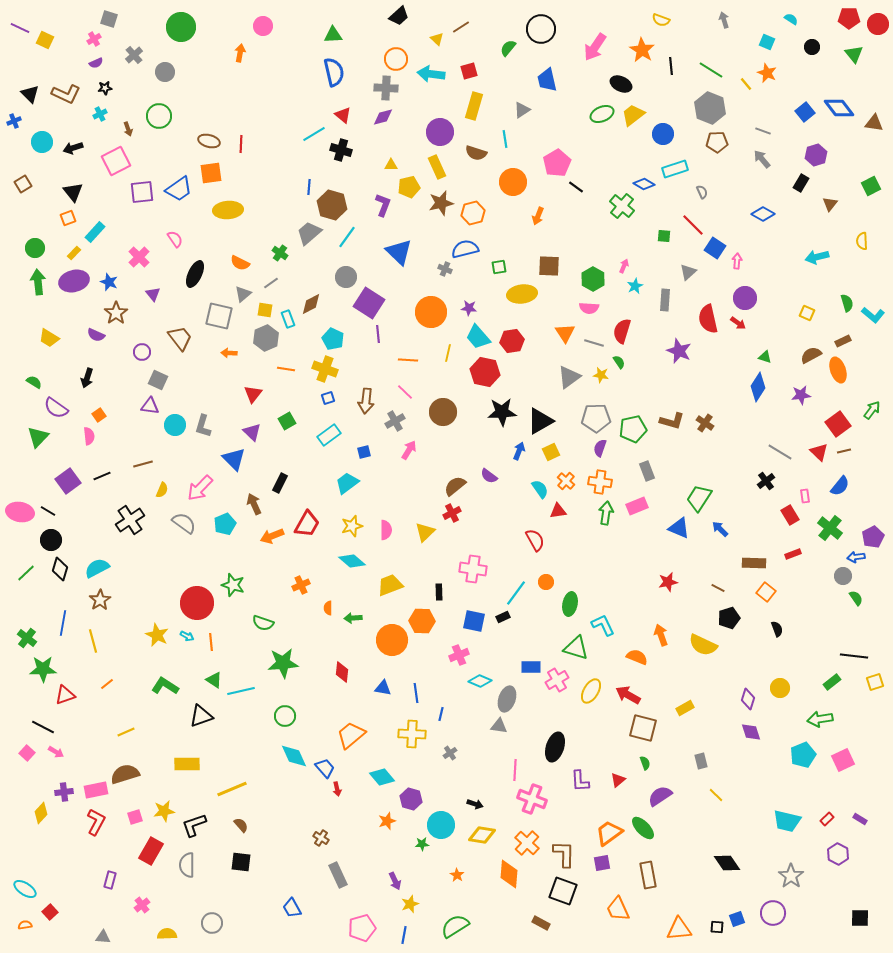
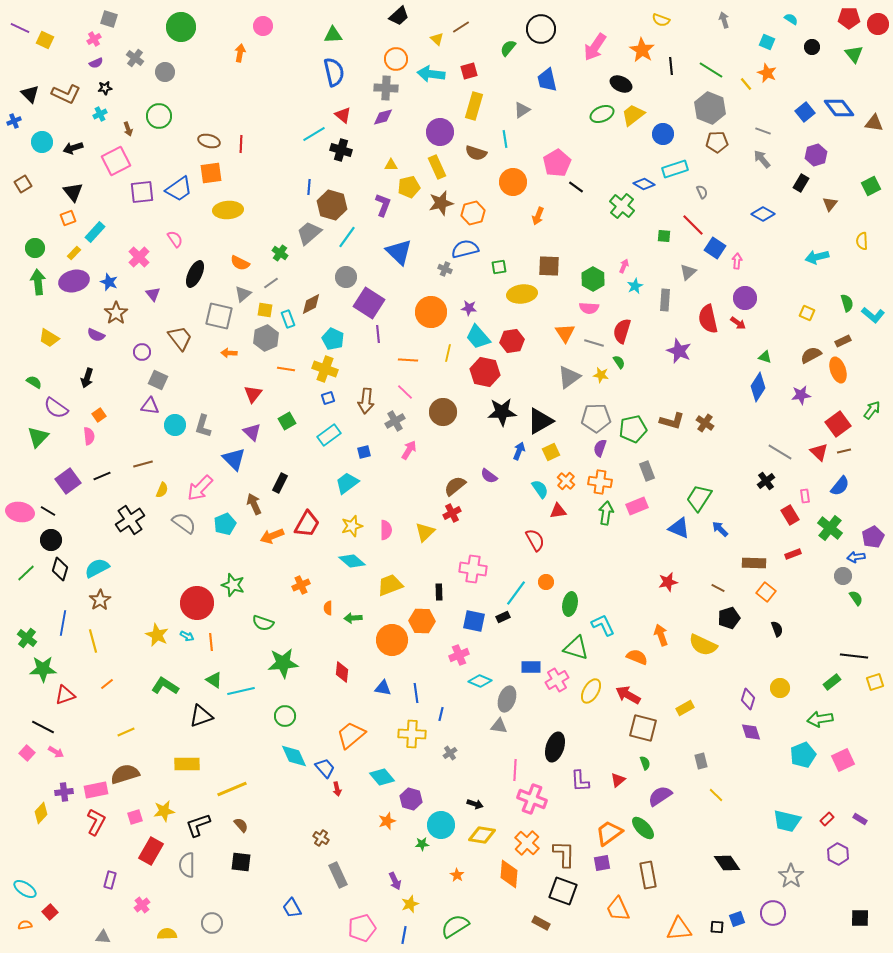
gray cross at (134, 55): moved 1 px right, 3 px down; rotated 12 degrees counterclockwise
black L-shape at (194, 825): moved 4 px right
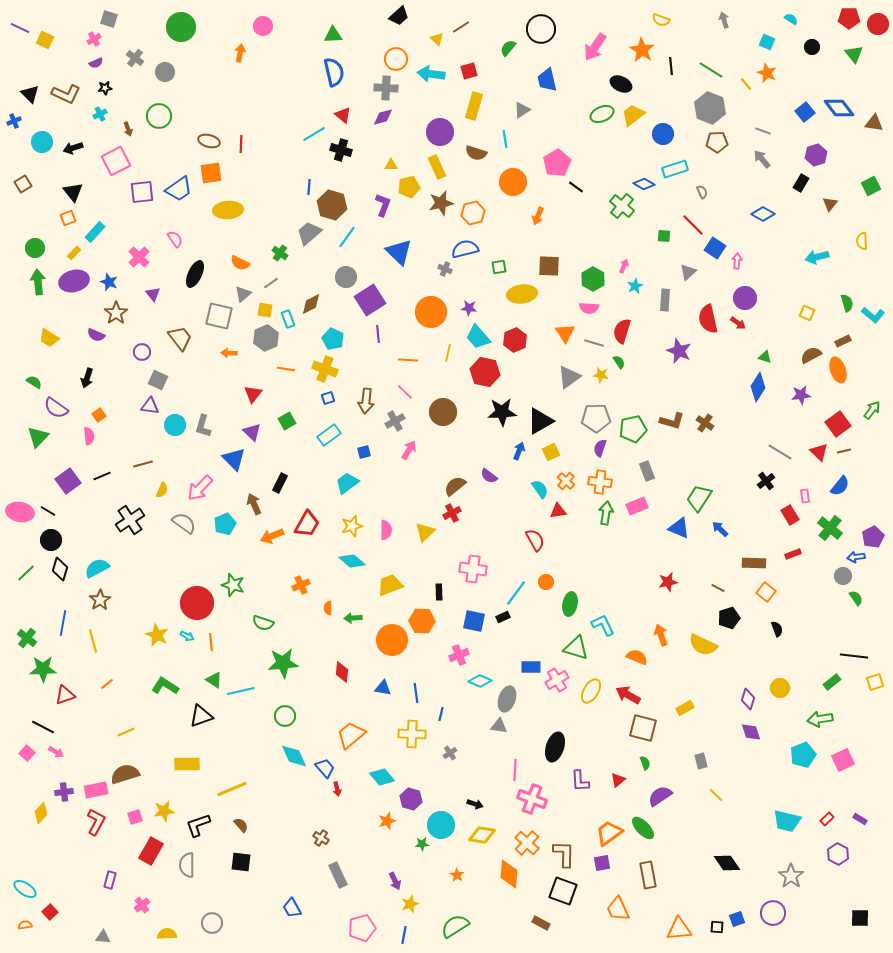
purple square at (369, 303): moved 1 px right, 3 px up; rotated 24 degrees clockwise
red hexagon at (512, 341): moved 3 px right, 1 px up; rotated 15 degrees counterclockwise
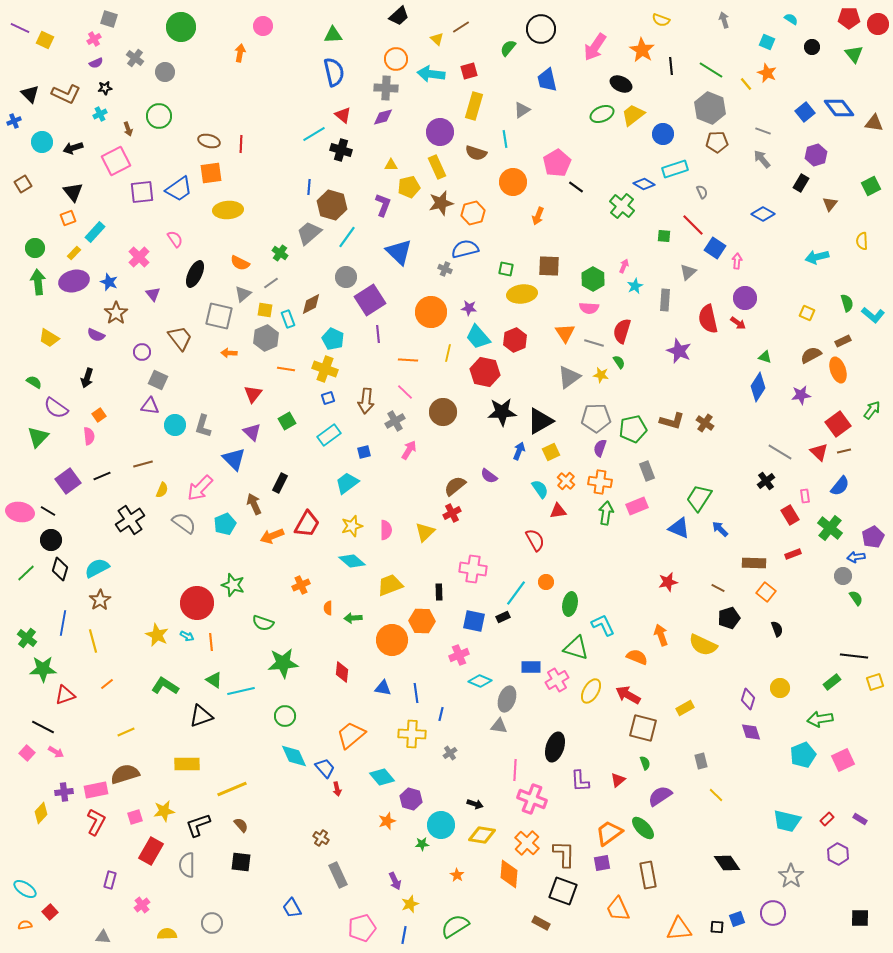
green square at (499, 267): moved 7 px right, 2 px down; rotated 21 degrees clockwise
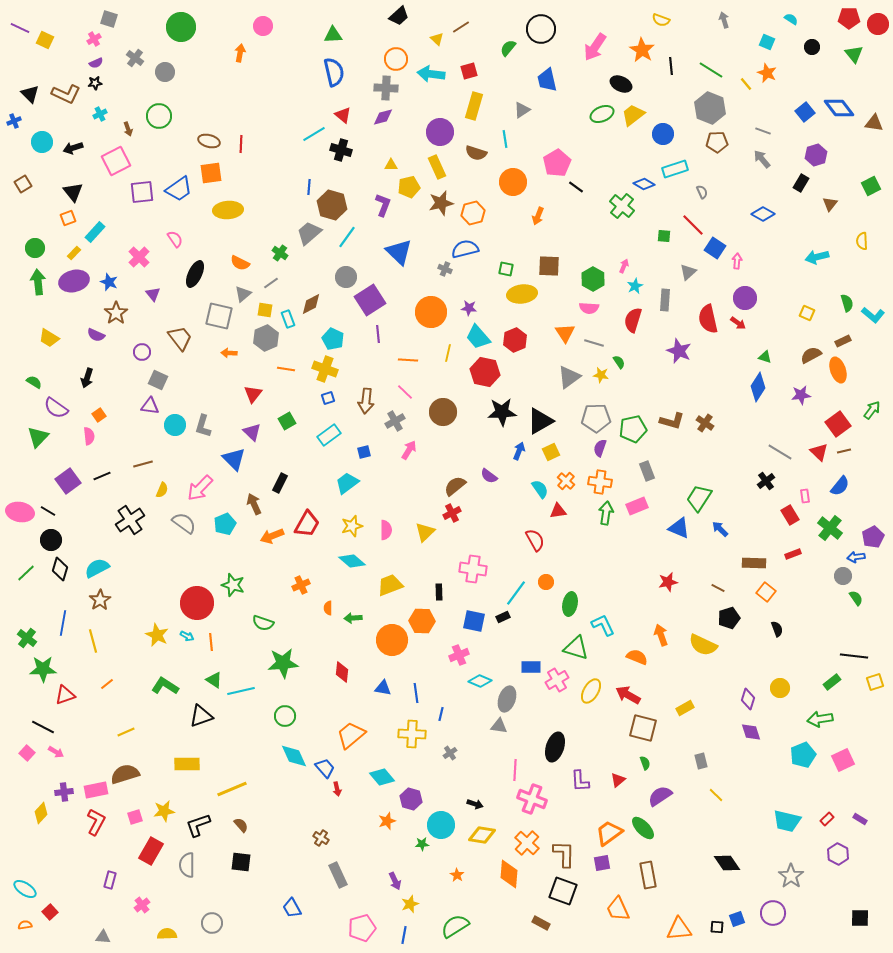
black star at (105, 88): moved 10 px left, 5 px up
red semicircle at (622, 331): moved 11 px right, 11 px up
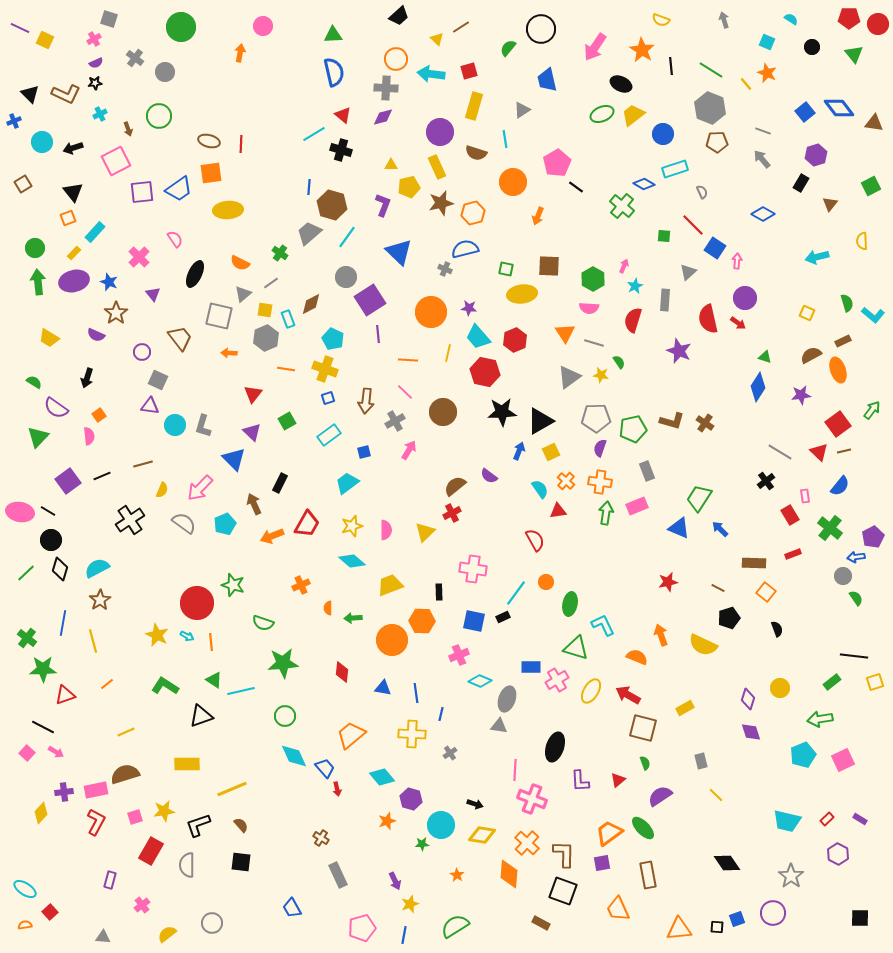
yellow semicircle at (167, 934): rotated 36 degrees counterclockwise
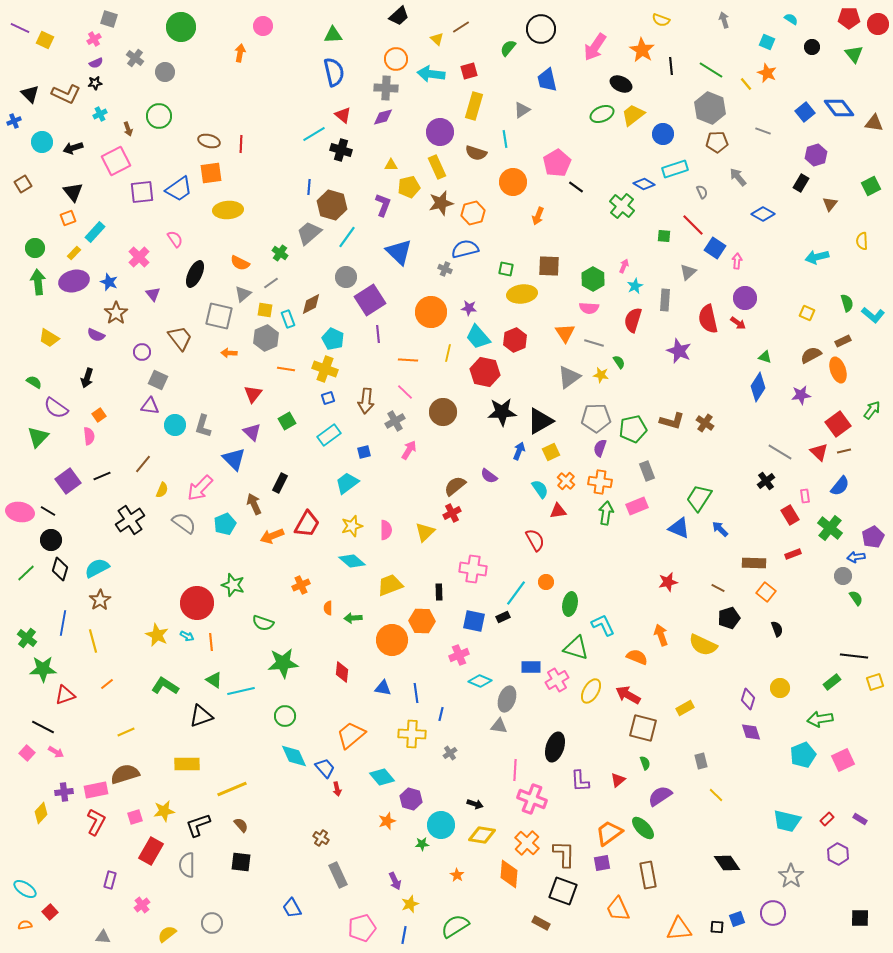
gray arrow at (762, 159): moved 24 px left, 18 px down
brown line at (143, 464): rotated 36 degrees counterclockwise
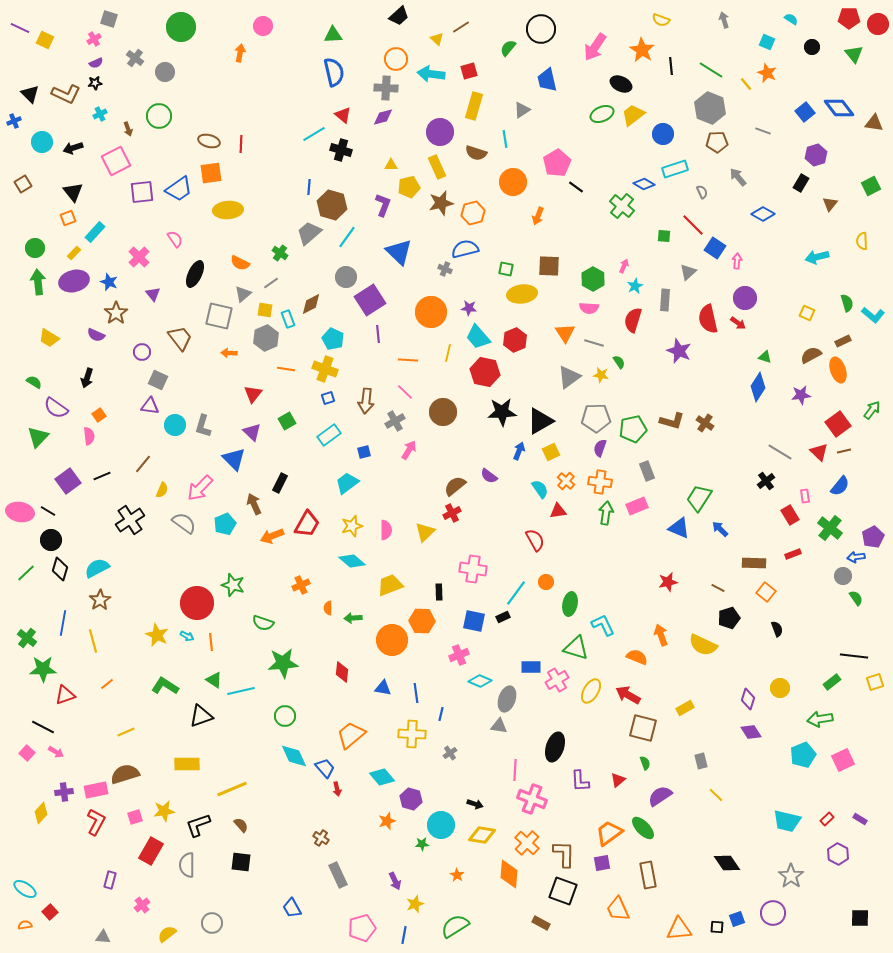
purple diamond at (751, 732): rotated 15 degrees counterclockwise
yellow star at (410, 904): moved 5 px right
